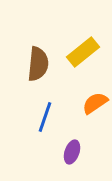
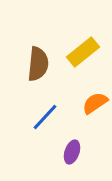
blue line: rotated 24 degrees clockwise
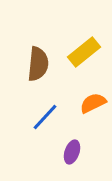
yellow rectangle: moved 1 px right
orange semicircle: moved 2 px left; rotated 8 degrees clockwise
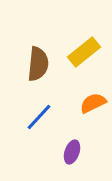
blue line: moved 6 px left
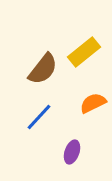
brown semicircle: moved 5 px right, 5 px down; rotated 32 degrees clockwise
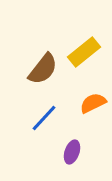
blue line: moved 5 px right, 1 px down
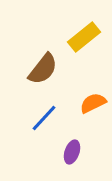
yellow rectangle: moved 15 px up
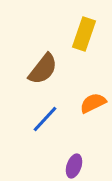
yellow rectangle: moved 3 px up; rotated 32 degrees counterclockwise
blue line: moved 1 px right, 1 px down
purple ellipse: moved 2 px right, 14 px down
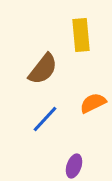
yellow rectangle: moved 3 px left, 1 px down; rotated 24 degrees counterclockwise
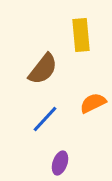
purple ellipse: moved 14 px left, 3 px up
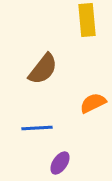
yellow rectangle: moved 6 px right, 15 px up
blue line: moved 8 px left, 9 px down; rotated 44 degrees clockwise
purple ellipse: rotated 15 degrees clockwise
